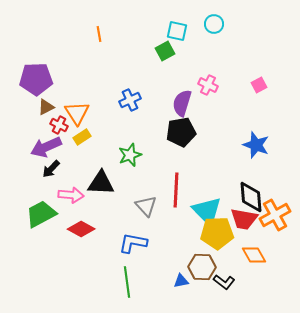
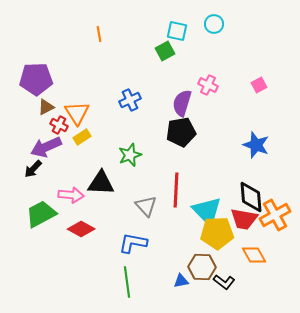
black arrow: moved 18 px left
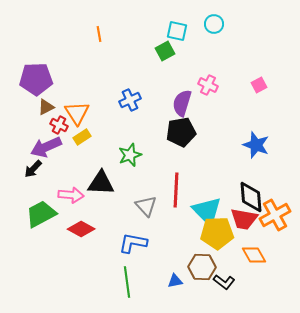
blue triangle: moved 6 px left
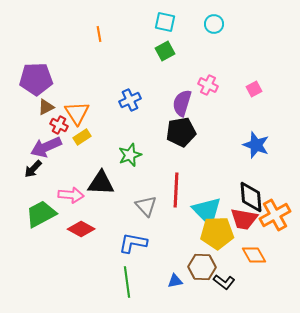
cyan square: moved 12 px left, 9 px up
pink square: moved 5 px left, 4 px down
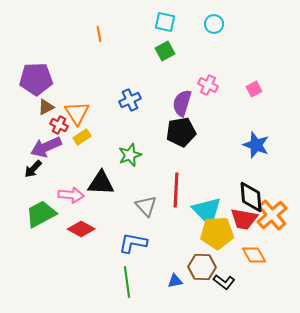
orange cross: moved 3 px left; rotated 12 degrees counterclockwise
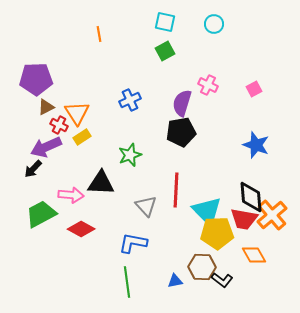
black L-shape: moved 2 px left, 2 px up
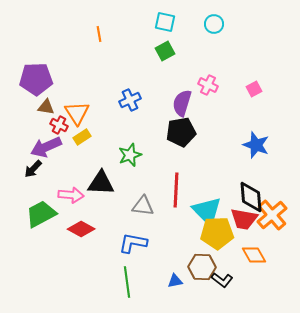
brown triangle: rotated 36 degrees clockwise
gray triangle: moved 3 px left; rotated 40 degrees counterclockwise
